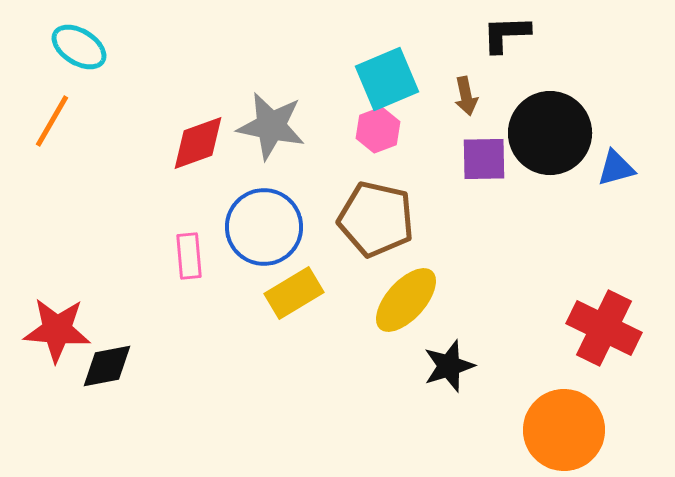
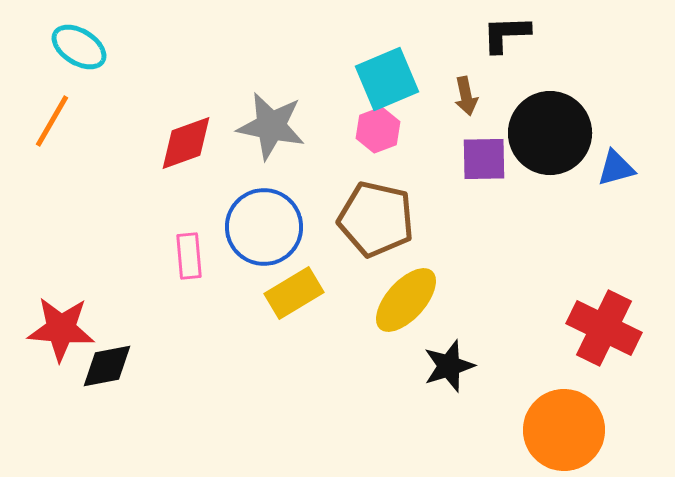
red diamond: moved 12 px left
red star: moved 4 px right, 1 px up
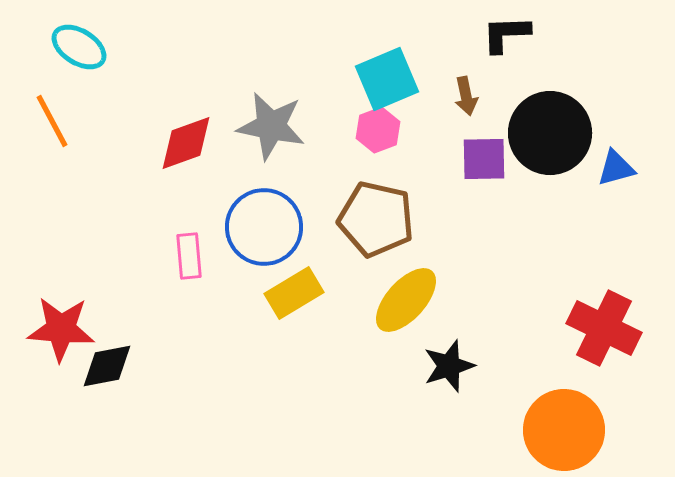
orange line: rotated 58 degrees counterclockwise
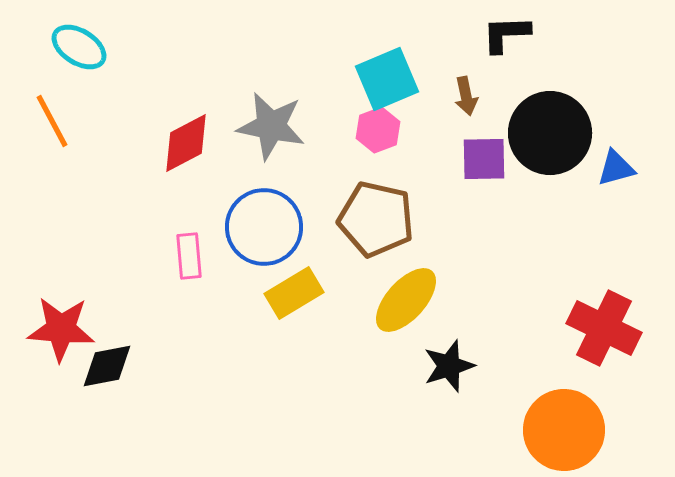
red diamond: rotated 8 degrees counterclockwise
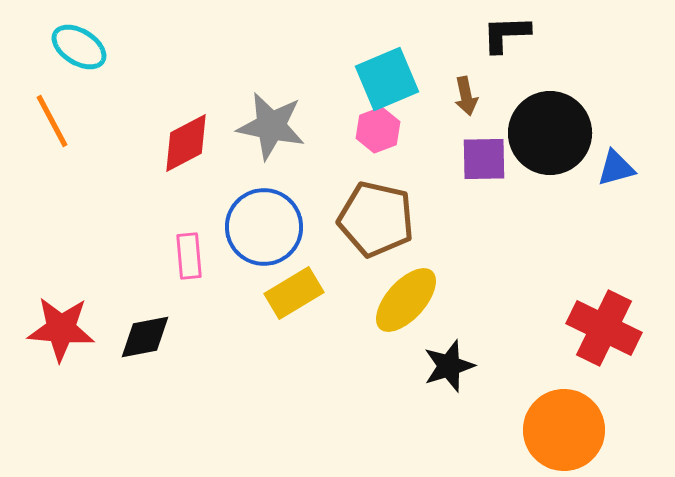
black diamond: moved 38 px right, 29 px up
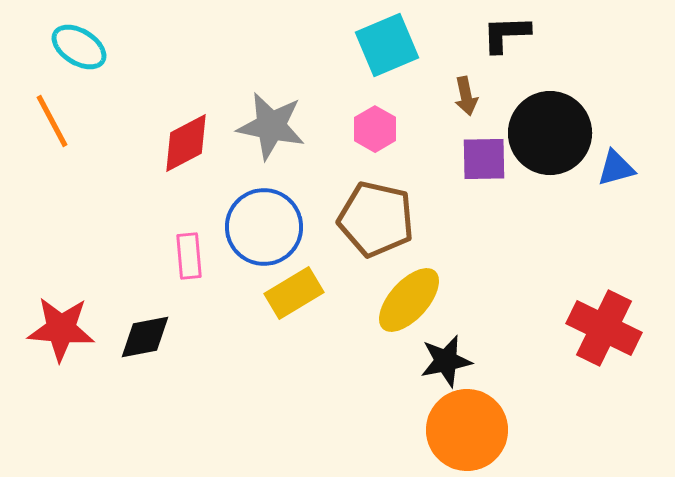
cyan square: moved 34 px up
pink hexagon: moved 3 px left, 1 px up; rotated 9 degrees counterclockwise
yellow ellipse: moved 3 px right
black star: moved 3 px left, 5 px up; rotated 6 degrees clockwise
orange circle: moved 97 px left
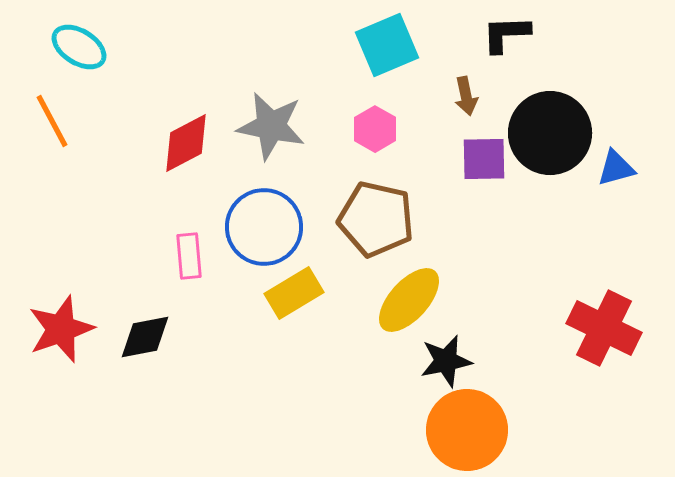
red star: rotated 24 degrees counterclockwise
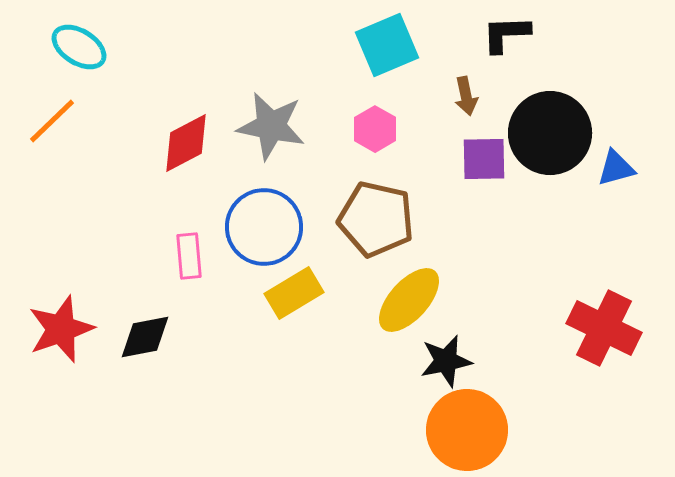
orange line: rotated 74 degrees clockwise
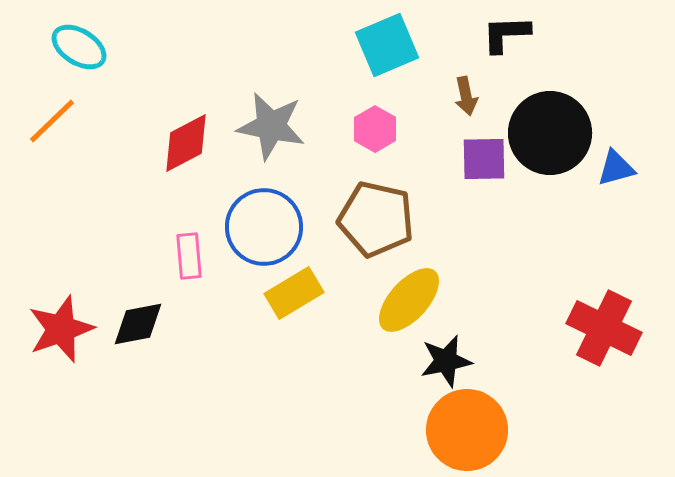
black diamond: moved 7 px left, 13 px up
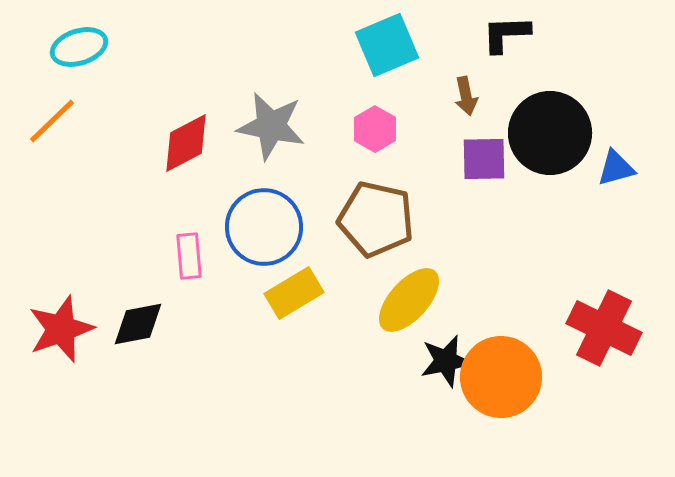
cyan ellipse: rotated 50 degrees counterclockwise
orange circle: moved 34 px right, 53 px up
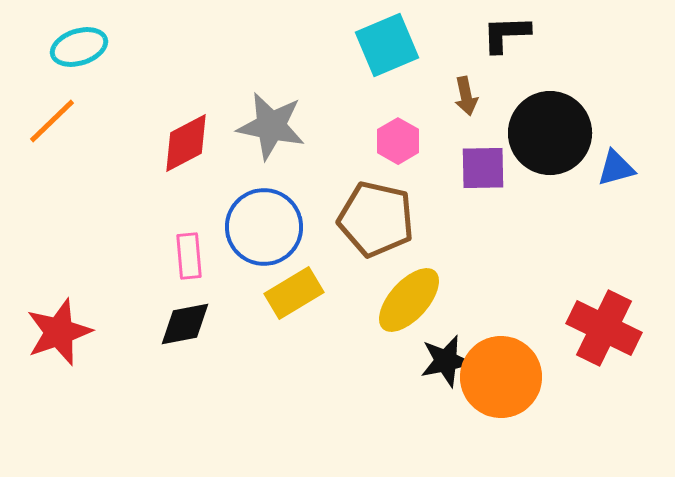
pink hexagon: moved 23 px right, 12 px down
purple square: moved 1 px left, 9 px down
black diamond: moved 47 px right
red star: moved 2 px left, 3 px down
